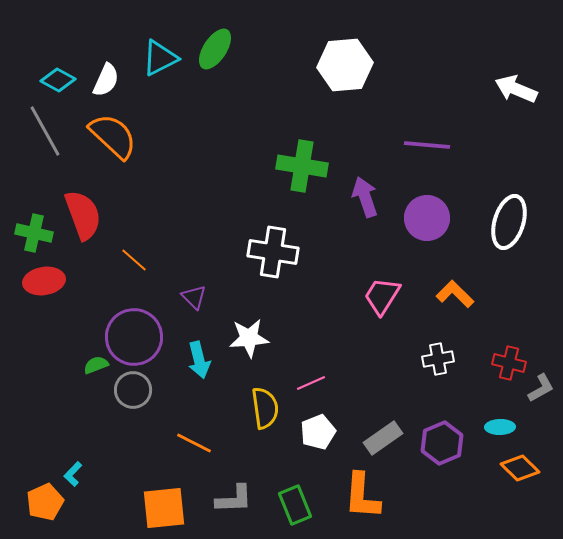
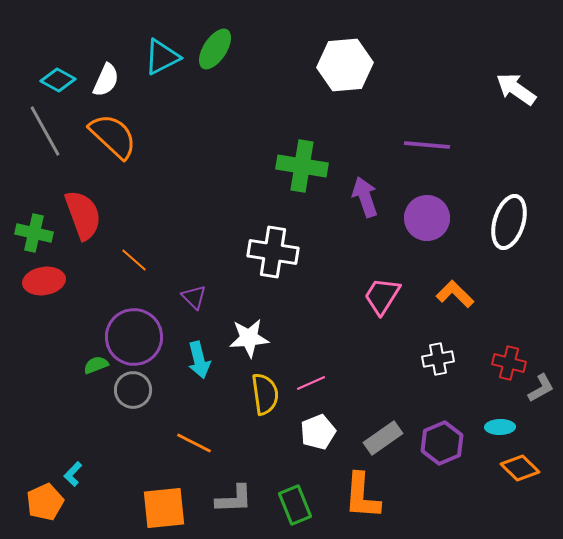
cyan triangle at (160, 58): moved 2 px right, 1 px up
white arrow at (516, 89): rotated 12 degrees clockwise
yellow semicircle at (265, 408): moved 14 px up
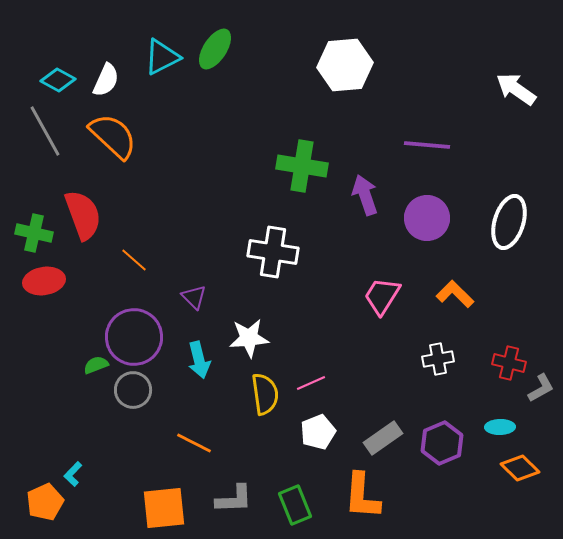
purple arrow at (365, 197): moved 2 px up
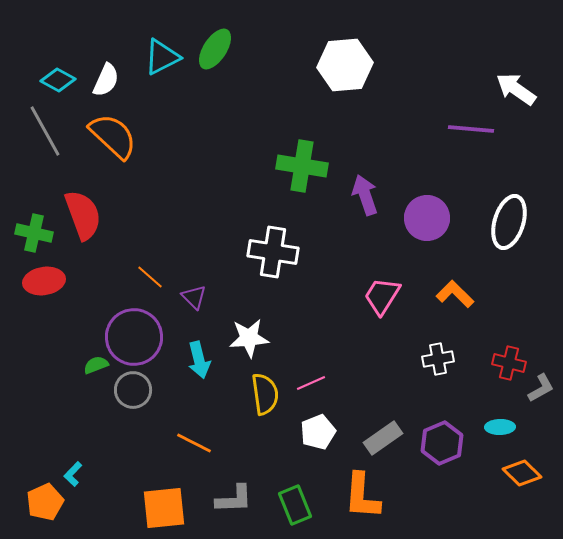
purple line at (427, 145): moved 44 px right, 16 px up
orange line at (134, 260): moved 16 px right, 17 px down
orange diamond at (520, 468): moved 2 px right, 5 px down
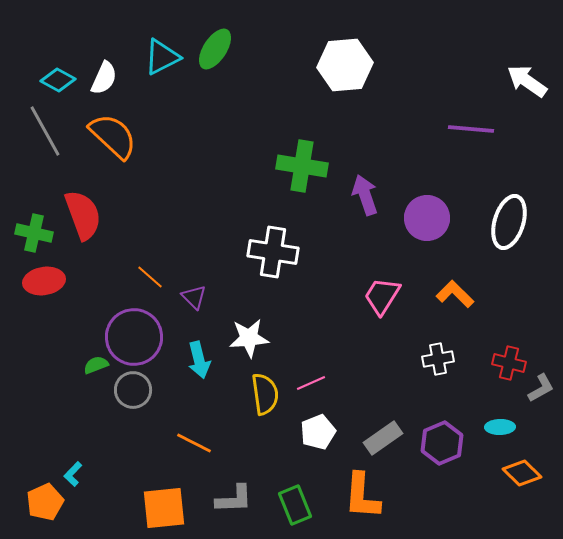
white semicircle at (106, 80): moved 2 px left, 2 px up
white arrow at (516, 89): moved 11 px right, 8 px up
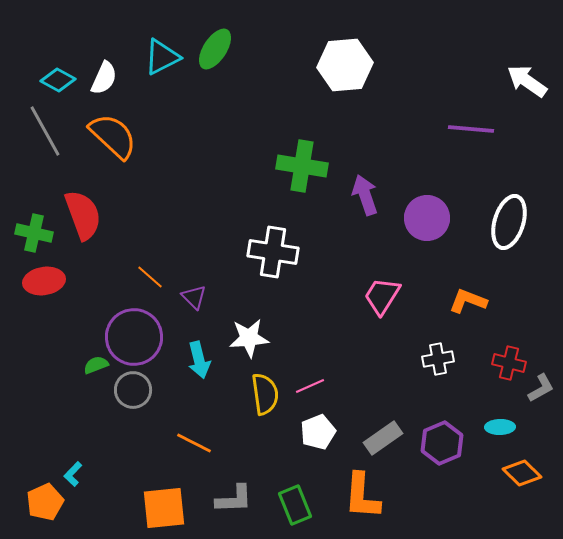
orange L-shape at (455, 294): moved 13 px right, 7 px down; rotated 24 degrees counterclockwise
pink line at (311, 383): moved 1 px left, 3 px down
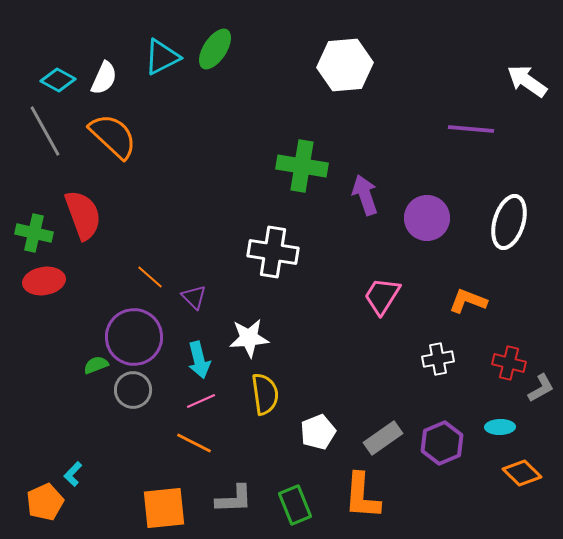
pink line at (310, 386): moved 109 px left, 15 px down
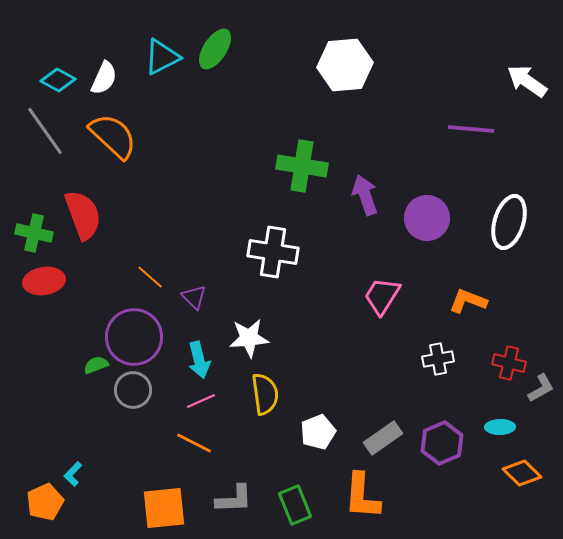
gray line at (45, 131): rotated 6 degrees counterclockwise
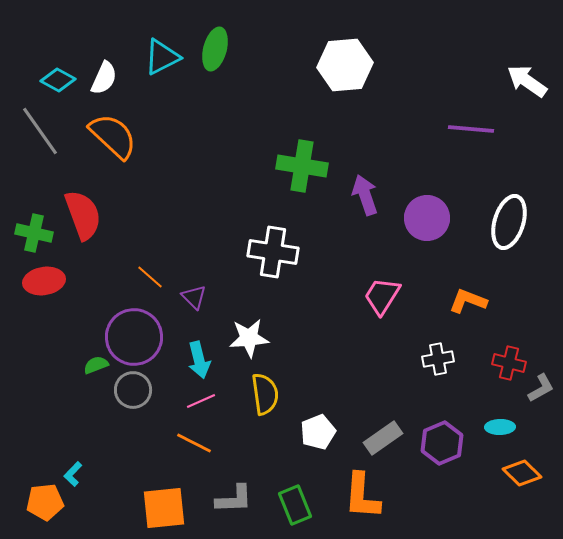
green ellipse at (215, 49): rotated 18 degrees counterclockwise
gray line at (45, 131): moved 5 px left
orange pentagon at (45, 502): rotated 18 degrees clockwise
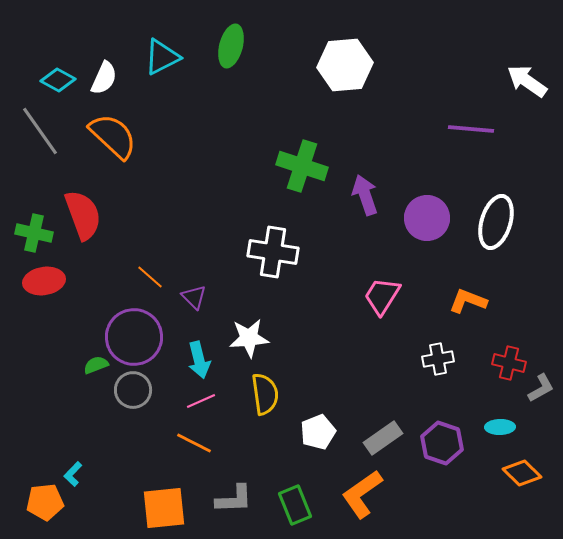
green ellipse at (215, 49): moved 16 px right, 3 px up
green cross at (302, 166): rotated 9 degrees clockwise
white ellipse at (509, 222): moved 13 px left
purple hexagon at (442, 443): rotated 18 degrees counterclockwise
orange L-shape at (362, 496): moved 2 px up; rotated 51 degrees clockwise
